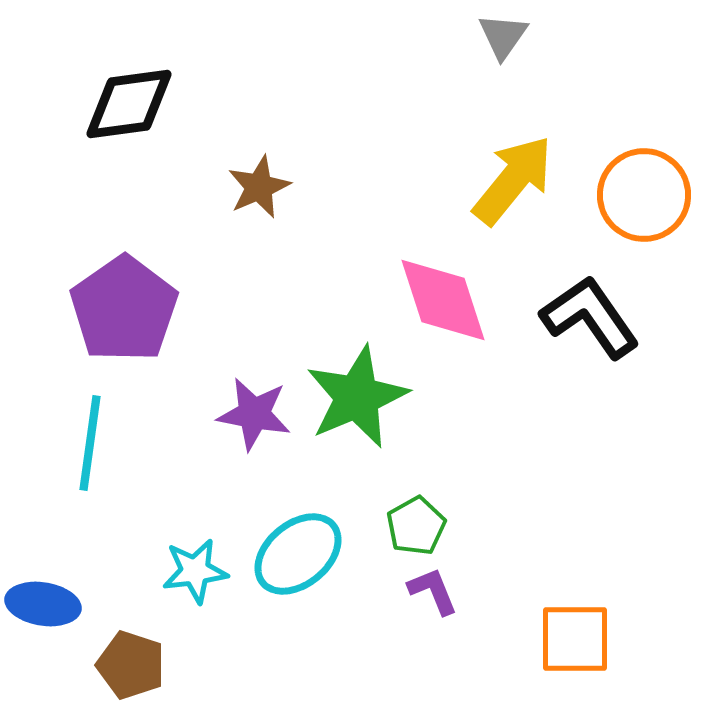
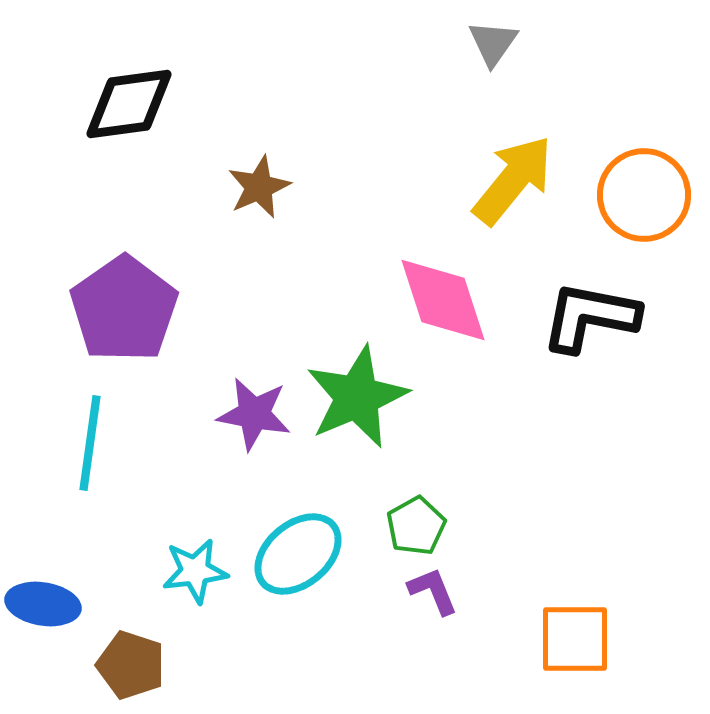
gray triangle: moved 10 px left, 7 px down
black L-shape: rotated 44 degrees counterclockwise
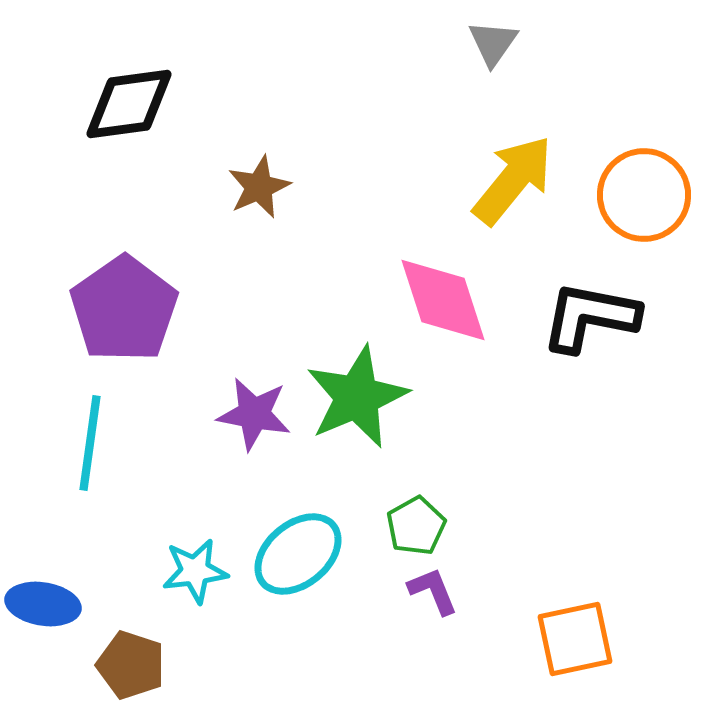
orange square: rotated 12 degrees counterclockwise
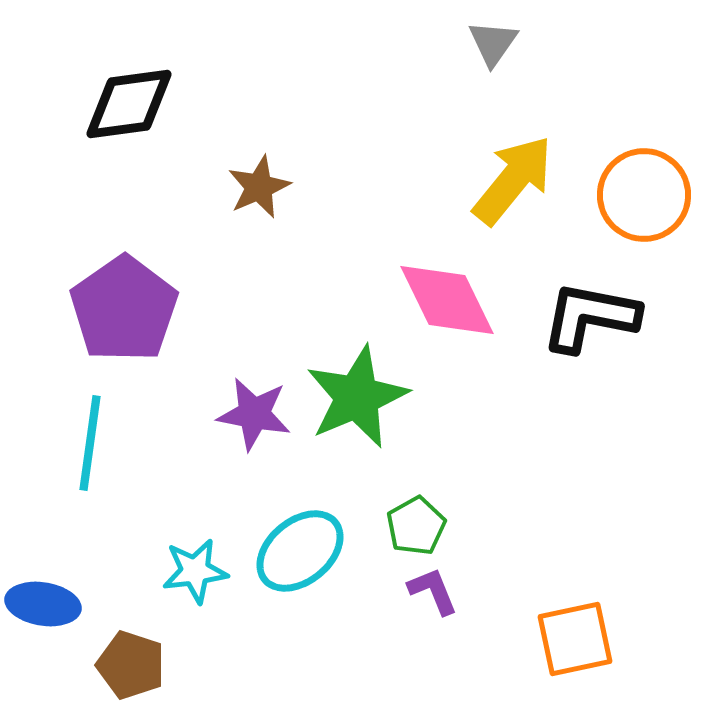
pink diamond: moved 4 px right; rotated 8 degrees counterclockwise
cyan ellipse: moved 2 px right, 3 px up
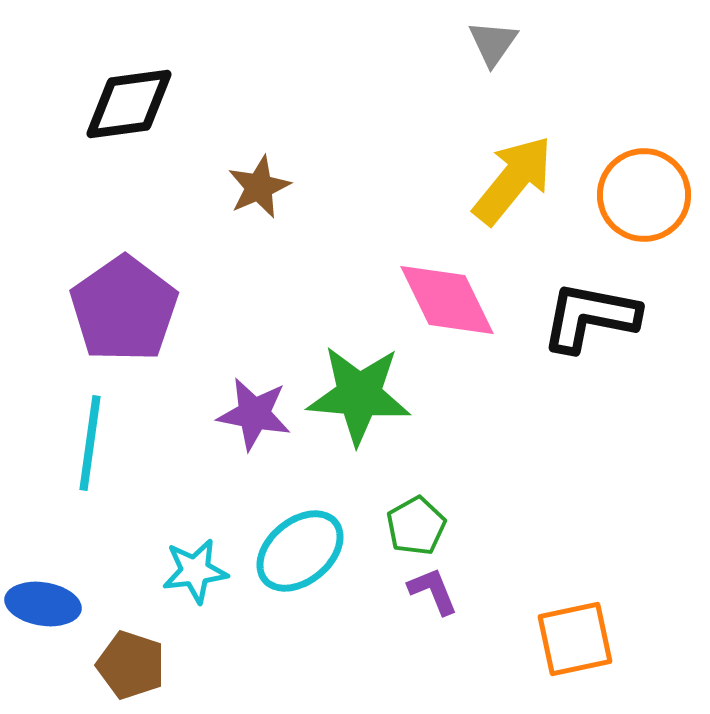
green star: moved 2 px right, 2 px up; rotated 28 degrees clockwise
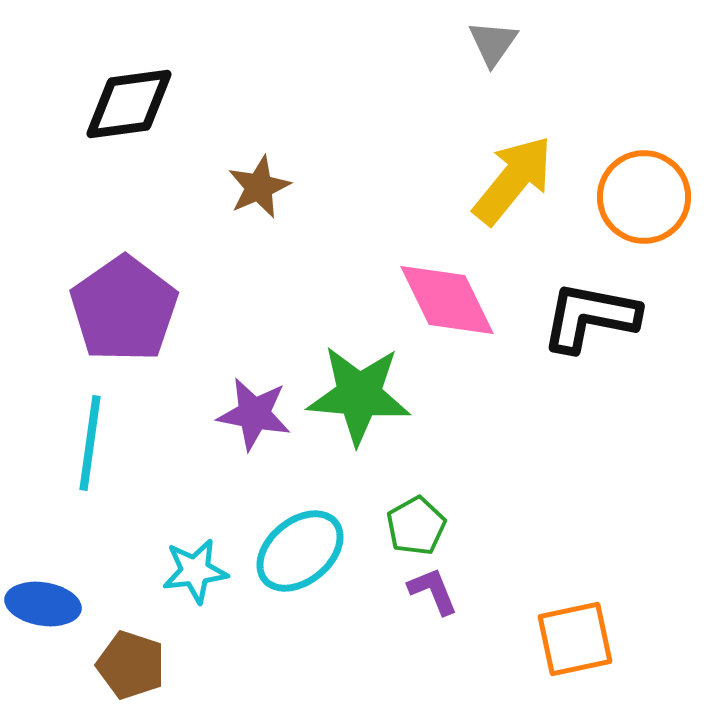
orange circle: moved 2 px down
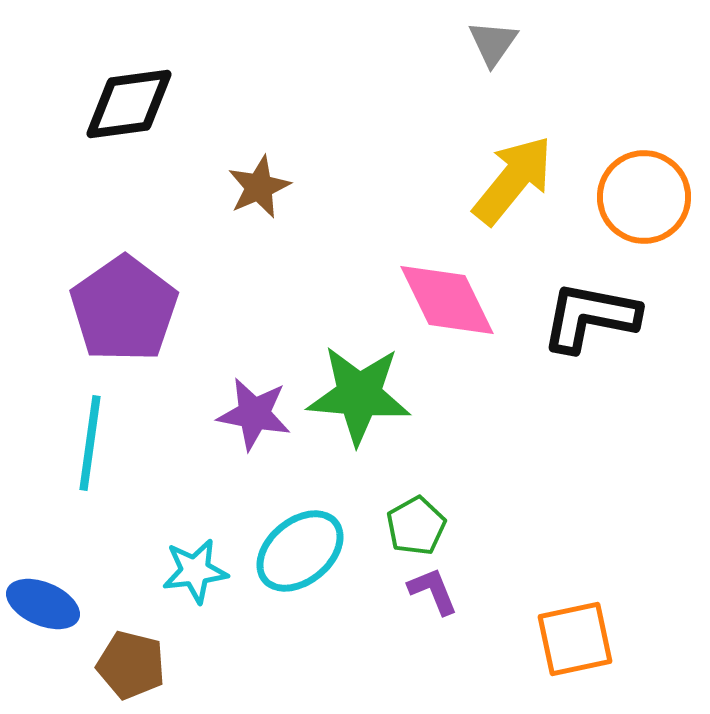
blue ellipse: rotated 14 degrees clockwise
brown pentagon: rotated 4 degrees counterclockwise
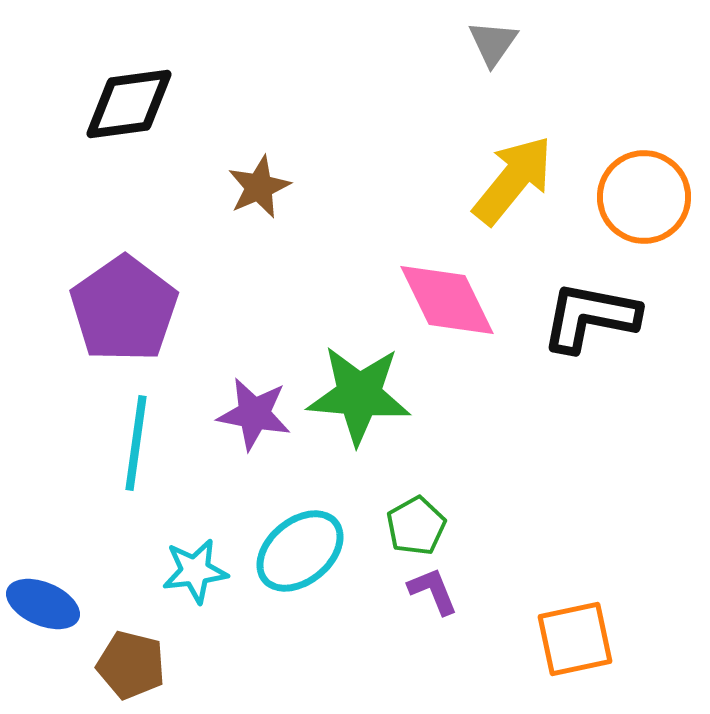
cyan line: moved 46 px right
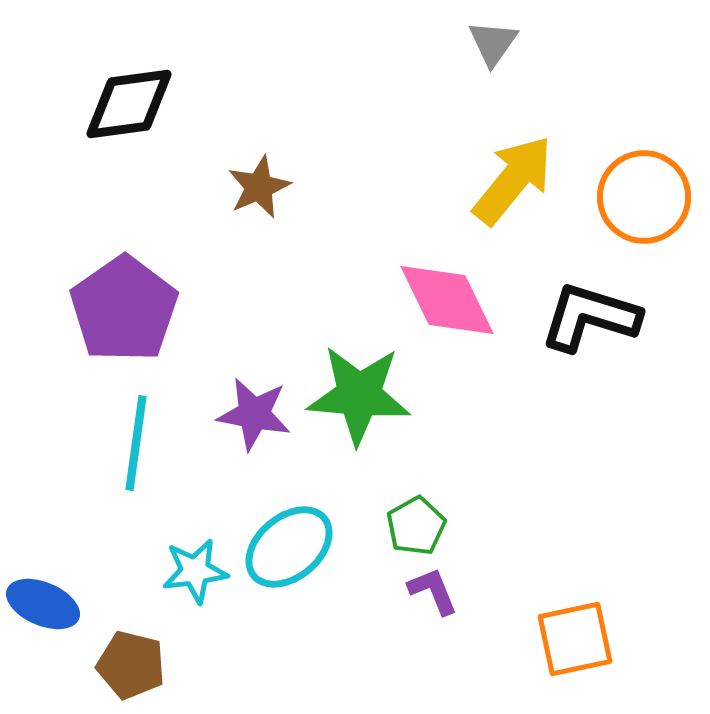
black L-shape: rotated 6 degrees clockwise
cyan ellipse: moved 11 px left, 4 px up
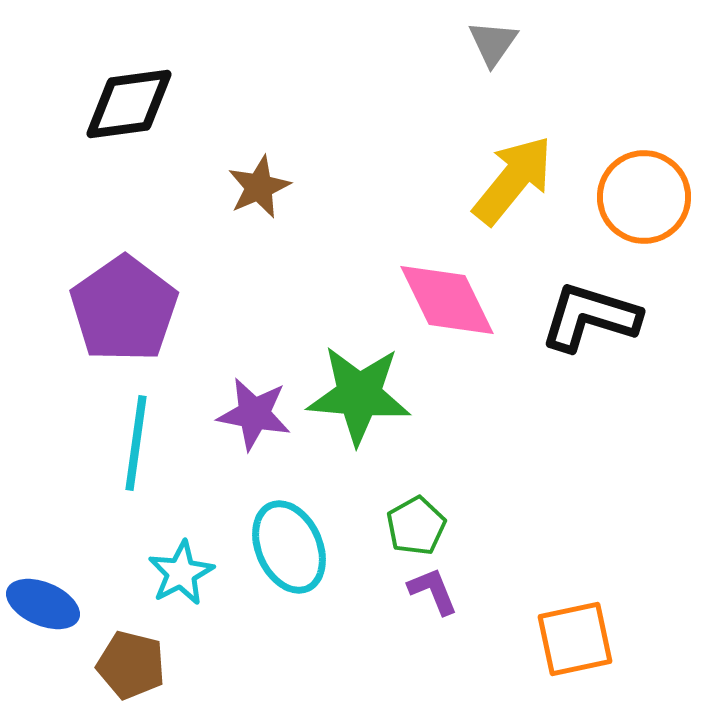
cyan ellipse: rotated 74 degrees counterclockwise
cyan star: moved 14 px left, 2 px down; rotated 20 degrees counterclockwise
